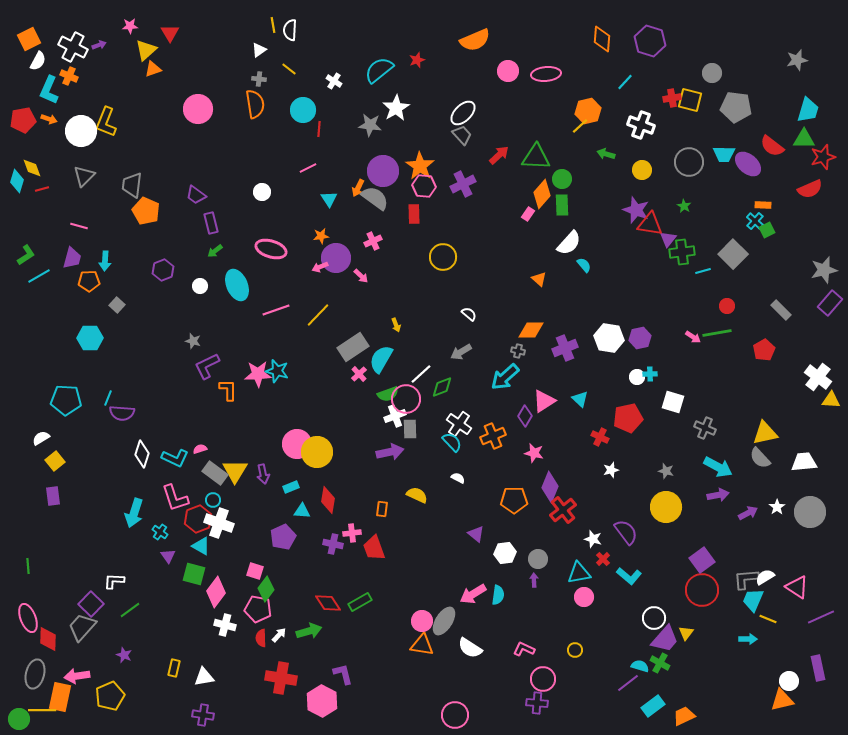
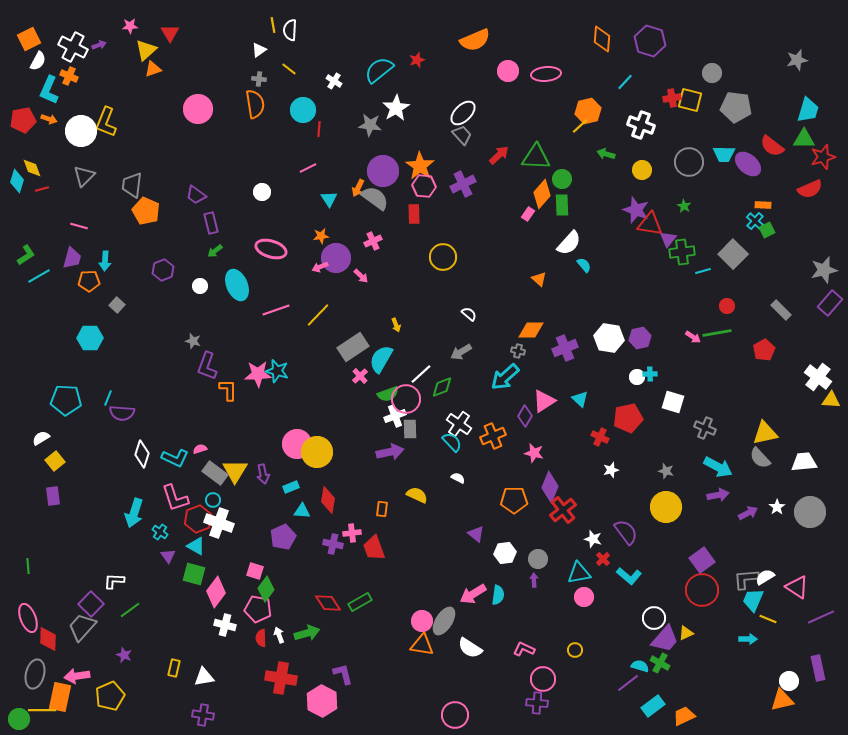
purple L-shape at (207, 366): rotated 44 degrees counterclockwise
pink cross at (359, 374): moved 1 px right, 2 px down
cyan triangle at (201, 546): moved 5 px left
green arrow at (309, 631): moved 2 px left, 2 px down
yellow triangle at (686, 633): rotated 28 degrees clockwise
white arrow at (279, 635): rotated 63 degrees counterclockwise
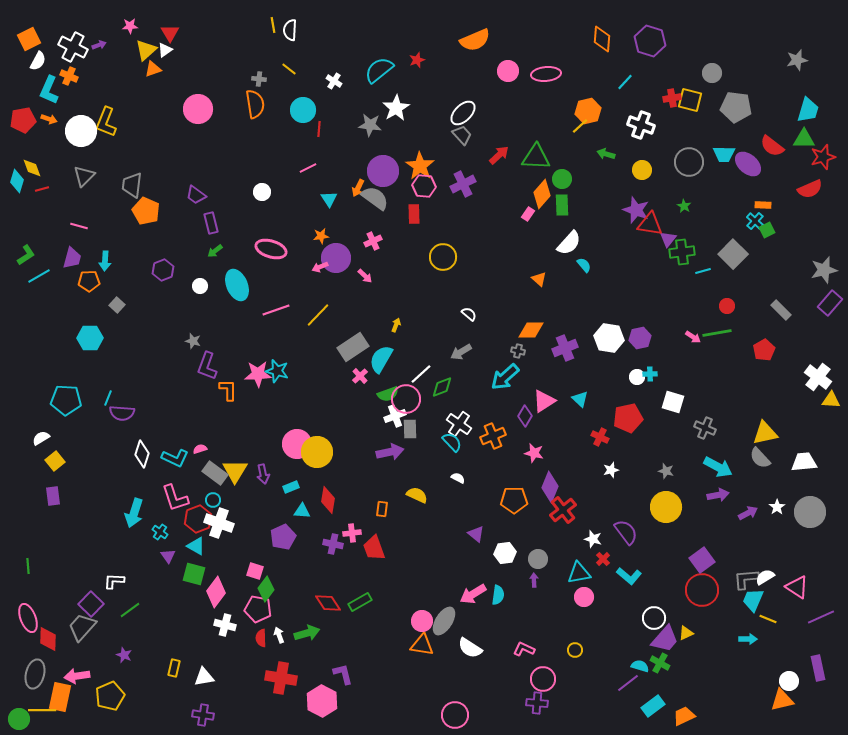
white triangle at (259, 50): moved 94 px left
pink arrow at (361, 276): moved 4 px right
yellow arrow at (396, 325): rotated 136 degrees counterclockwise
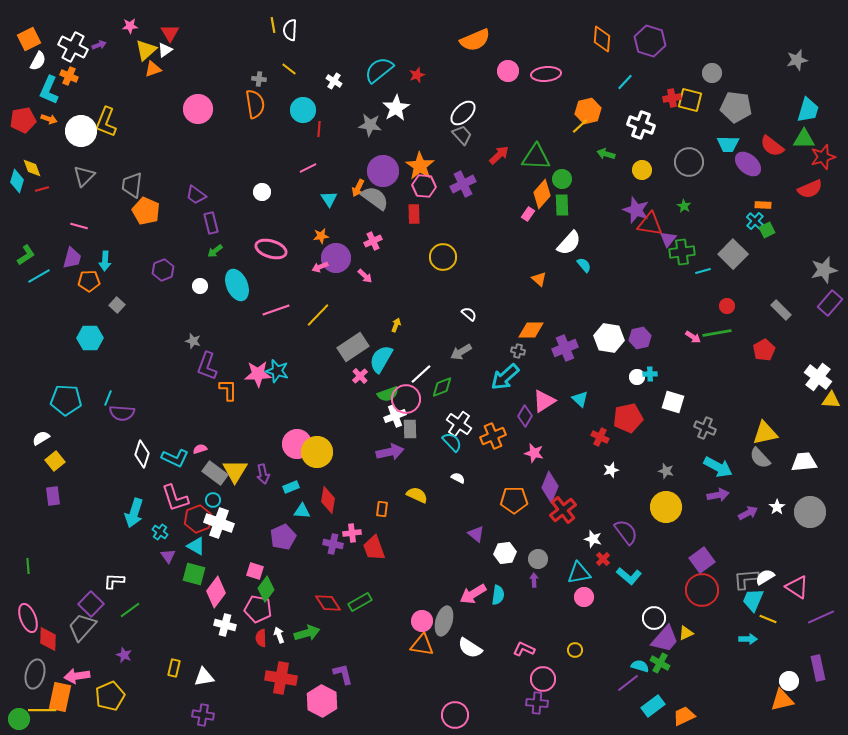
red star at (417, 60): moved 15 px down
cyan trapezoid at (724, 154): moved 4 px right, 10 px up
gray ellipse at (444, 621): rotated 16 degrees counterclockwise
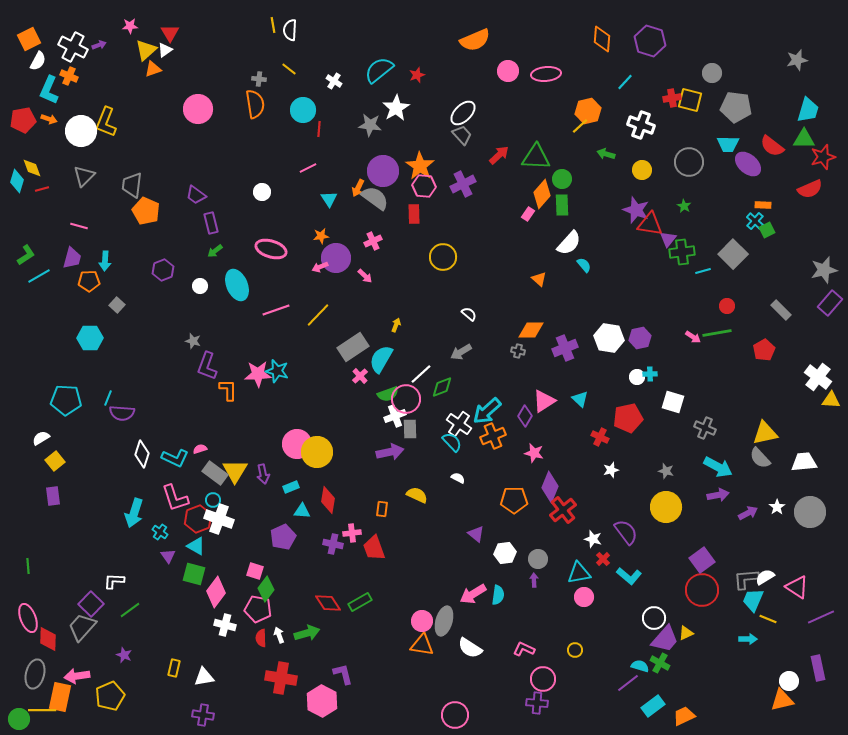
cyan arrow at (505, 377): moved 18 px left, 34 px down
white cross at (219, 523): moved 4 px up
